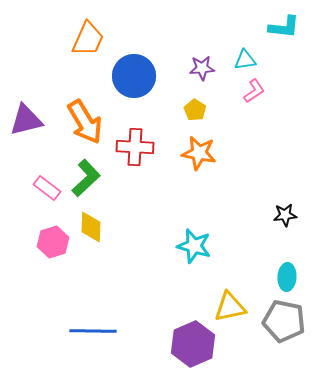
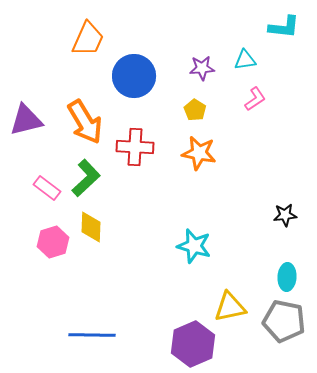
pink L-shape: moved 1 px right, 8 px down
blue line: moved 1 px left, 4 px down
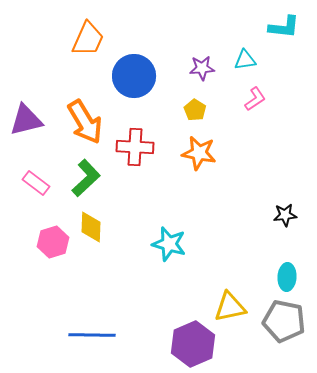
pink rectangle: moved 11 px left, 5 px up
cyan star: moved 25 px left, 2 px up
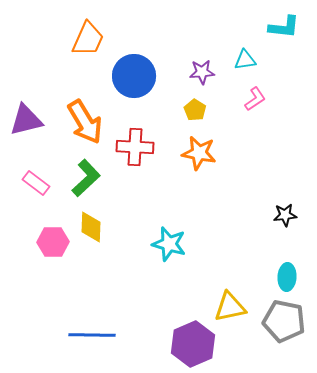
purple star: moved 4 px down
pink hexagon: rotated 16 degrees clockwise
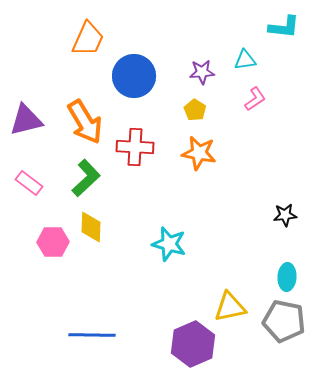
pink rectangle: moved 7 px left
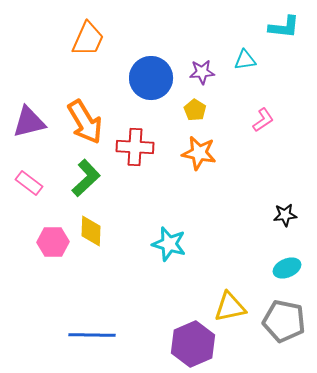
blue circle: moved 17 px right, 2 px down
pink L-shape: moved 8 px right, 21 px down
purple triangle: moved 3 px right, 2 px down
yellow diamond: moved 4 px down
cyan ellipse: moved 9 px up; rotated 64 degrees clockwise
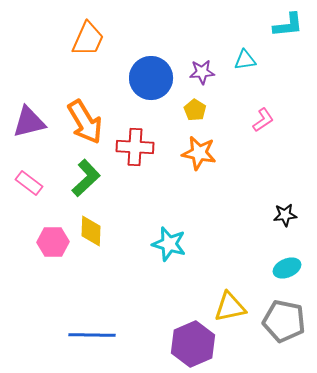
cyan L-shape: moved 4 px right, 2 px up; rotated 12 degrees counterclockwise
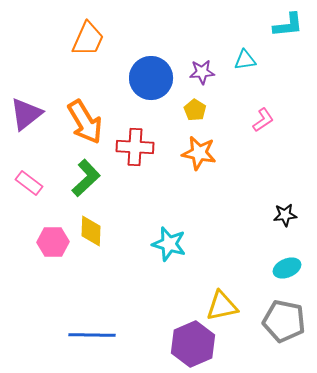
purple triangle: moved 3 px left, 8 px up; rotated 24 degrees counterclockwise
yellow triangle: moved 8 px left, 1 px up
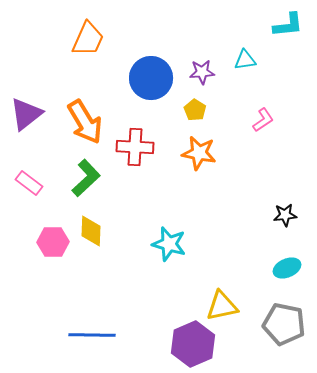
gray pentagon: moved 3 px down
